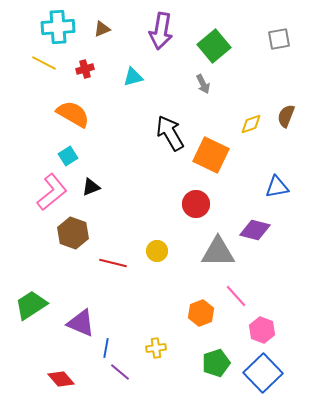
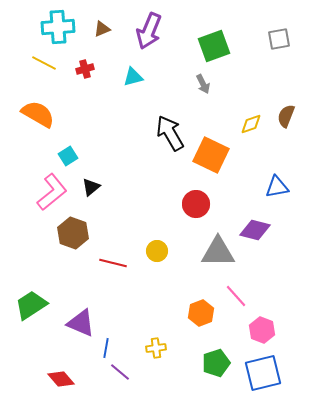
purple arrow: moved 12 px left; rotated 12 degrees clockwise
green square: rotated 20 degrees clockwise
orange semicircle: moved 35 px left
black triangle: rotated 18 degrees counterclockwise
blue square: rotated 30 degrees clockwise
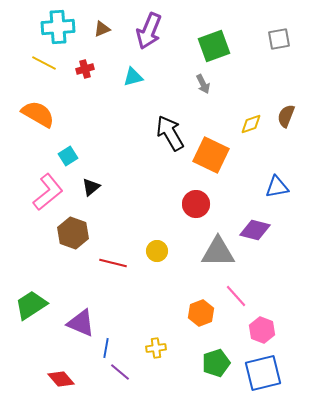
pink L-shape: moved 4 px left
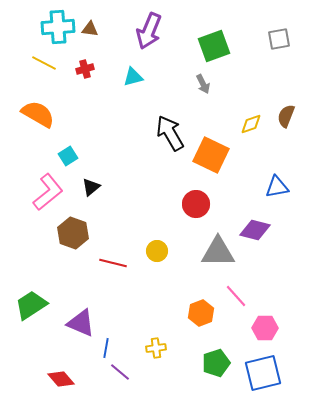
brown triangle: moved 12 px left; rotated 30 degrees clockwise
pink hexagon: moved 3 px right, 2 px up; rotated 20 degrees counterclockwise
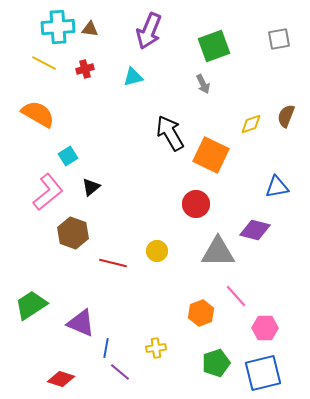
red diamond: rotated 32 degrees counterclockwise
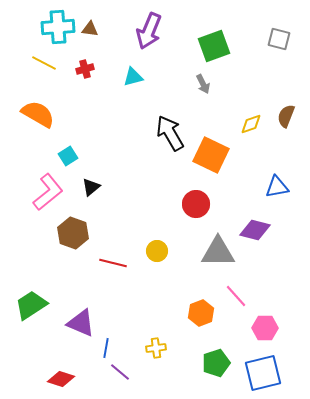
gray square: rotated 25 degrees clockwise
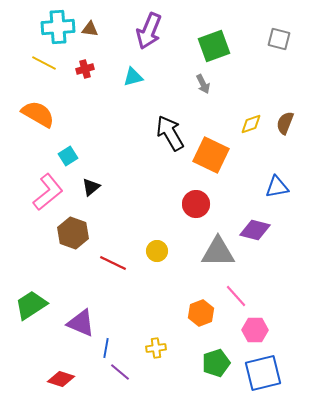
brown semicircle: moved 1 px left, 7 px down
red line: rotated 12 degrees clockwise
pink hexagon: moved 10 px left, 2 px down
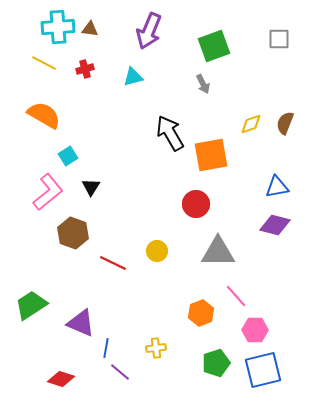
gray square: rotated 15 degrees counterclockwise
orange semicircle: moved 6 px right, 1 px down
orange square: rotated 36 degrees counterclockwise
black triangle: rotated 18 degrees counterclockwise
purple diamond: moved 20 px right, 5 px up
blue square: moved 3 px up
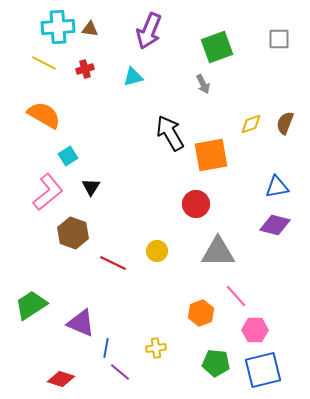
green square: moved 3 px right, 1 px down
green pentagon: rotated 24 degrees clockwise
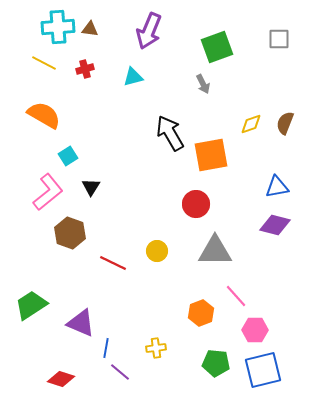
brown hexagon: moved 3 px left
gray triangle: moved 3 px left, 1 px up
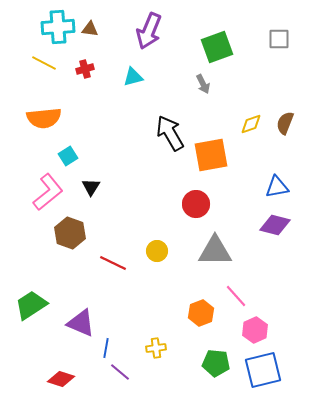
orange semicircle: moved 3 px down; rotated 144 degrees clockwise
pink hexagon: rotated 25 degrees counterclockwise
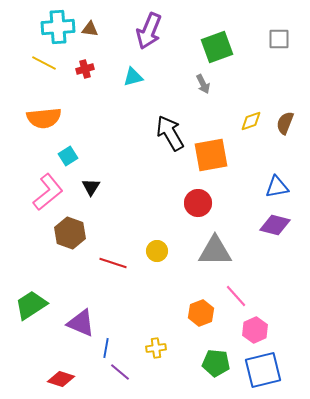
yellow diamond: moved 3 px up
red circle: moved 2 px right, 1 px up
red line: rotated 8 degrees counterclockwise
